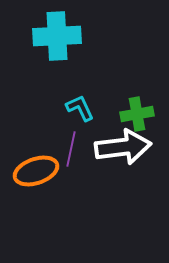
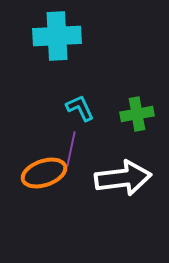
white arrow: moved 31 px down
orange ellipse: moved 8 px right, 2 px down
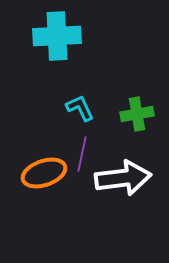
purple line: moved 11 px right, 5 px down
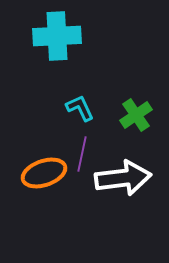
green cross: moved 1 px left, 1 px down; rotated 24 degrees counterclockwise
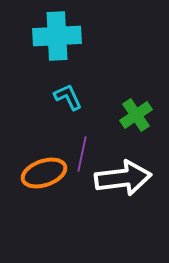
cyan L-shape: moved 12 px left, 11 px up
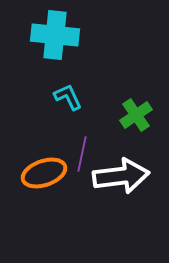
cyan cross: moved 2 px left, 1 px up; rotated 9 degrees clockwise
white arrow: moved 2 px left, 2 px up
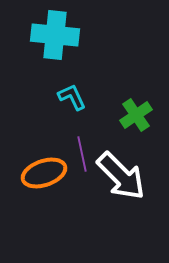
cyan L-shape: moved 4 px right
purple line: rotated 24 degrees counterclockwise
white arrow: rotated 52 degrees clockwise
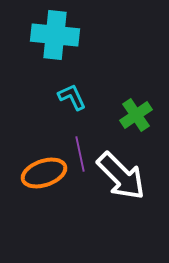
purple line: moved 2 px left
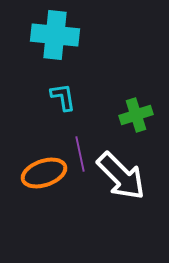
cyan L-shape: moved 9 px left; rotated 16 degrees clockwise
green cross: rotated 16 degrees clockwise
